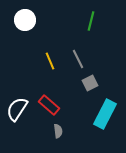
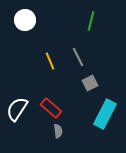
gray line: moved 2 px up
red rectangle: moved 2 px right, 3 px down
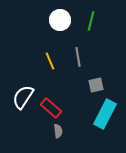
white circle: moved 35 px right
gray line: rotated 18 degrees clockwise
gray square: moved 6 px right, 2 px down; rotated 14 degrees clockwise
white semicircle: moved 6 px right, 12 px up
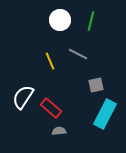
gray line: moved 3 px up; rotated 54 degrees counterclockwise
gray semicircle: moved 1 px right; rotated 88 degrees counterclockwise
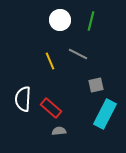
white semicircle: moved 2 px down; rotated 30 degrees counterclockwise
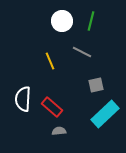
white circle: moved 2 px right, 1 px down
gray line: moved 4 px right, 2 px up
red rectangle: moved 1 px right, 1 px up
cyan rectangle: rotated 20 degrees clockwise
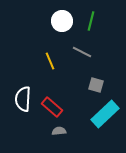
gray square: rotated 28 degrees clockwise
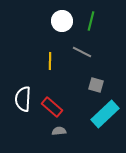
yellow line: rotated 24 degrees clockwise
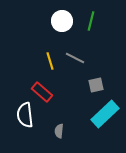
gray line: moved 7 px left, 6 px down
yellow line: rotated 18 degrees counterclockwise
gray square: rotated 28 degrees counterclockwise
white semicircle: moved 2 px right, 16 px down; rotated 10 degrees counterclockwise
red rectangle: moved 10 px left, 15 px up
gray semicircle: rotated 80 degrees counterclockwise
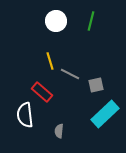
white circle: moved 6 px left
gray line: moved 5 px left, 16 px down
